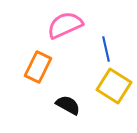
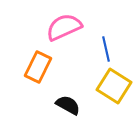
pink semicircle: moved 1 px left, 2 px down
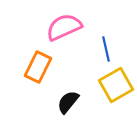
yellow square: moved 2 px right, 1 px up; rotated 28 degrees clockwise
black semicircle: moved 3 px up; rotated 80 degrees counterclockwise
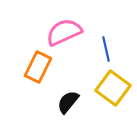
pink semicircle: moved 5 px down
yellow square: moved 3 px left, 3 px down; rotated 24 degrees counterclockwise
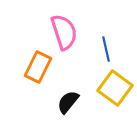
pink semicircle: rotated 96 degrees clockwise
yellow square: moved 2 px right
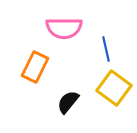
pink semicircle: moved 4 px up; rotated 108 degrees clockwise
orange rectangle: moved 3 px left
yellow square: moved 1 px left
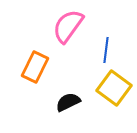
pink semicircle: moved 4 px right, 2 px up; rotated 126 degrees clockwise
blue line: moved 1 px down; rotated 20 degrees clockwise
black semicircle: rotated 25 degrees clockwise
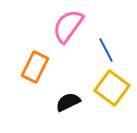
blue line: rotated 35 degrees counterclockwise
yellow square: moved 2 px left
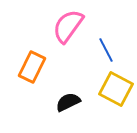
orange rectangle: moved 3 px left
yellow square: moved 4 px right, 1 px down; rotated 8 degrees counterclockwise
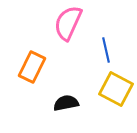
pink semicircle: moved 3 px up; rotated 12 degrees counterclockwise
blue line: rotated 15 degrees clockwise
black semicircle: moved 2 px left, 1 px down; rotated 15 degrees clockwise
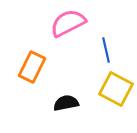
pink semicircle: rotated 39 degrees clockwise
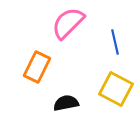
pink semicircle: rotated 18 degrees counterclockwise
blue line: moved 9 px right, 8 px up
orange rectangle: moved 5 px right
